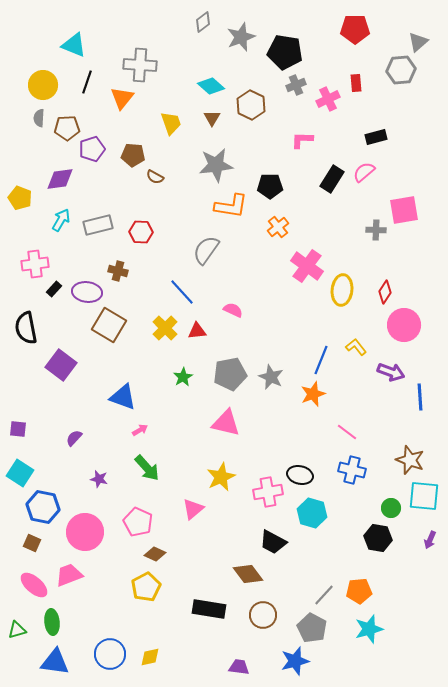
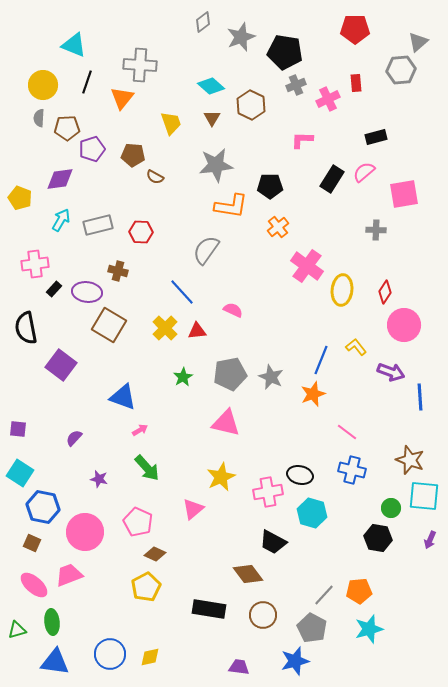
pink square at (404, 210): moved 16 px up
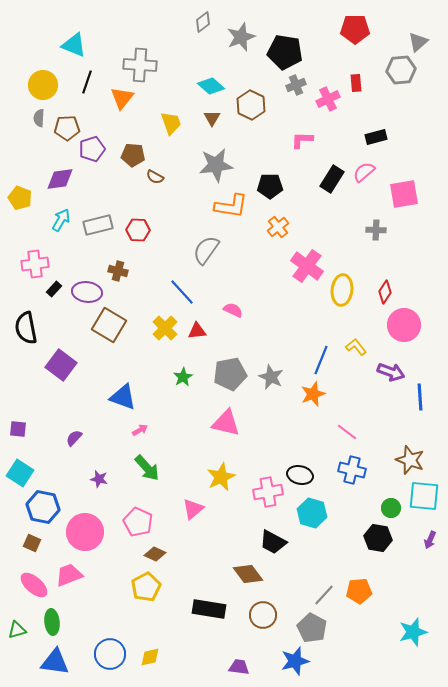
red hexagon at (141, 232): moved 3 px left, 2 px up
cyan star at (369, 629): moved 44 px right, 3 px down
